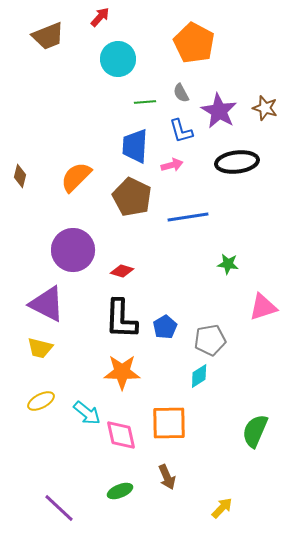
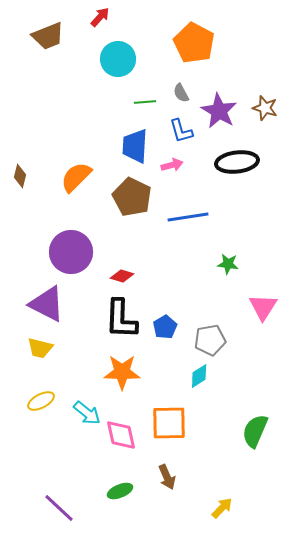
purple circle: moved 2 px left, 2 px down
red diamond: moved 5 px down
pink triangle: rotated 40 degrees counterclockwise
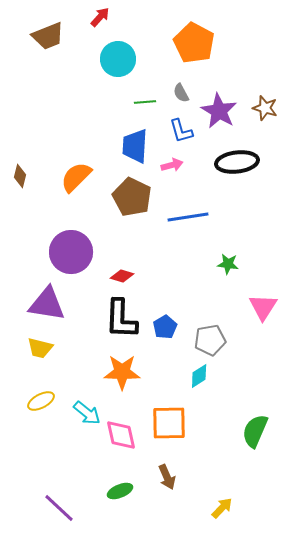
purple triangle: rotated 18 degrees counterclockwise
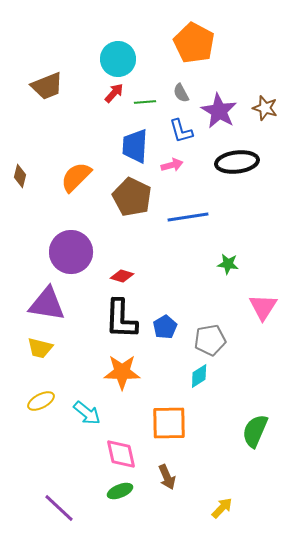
red arrow: moved 14 px right, 76 px down
brown trapezoid: moved 1 px left, 50 px down
pink diamond: moved 19 px down
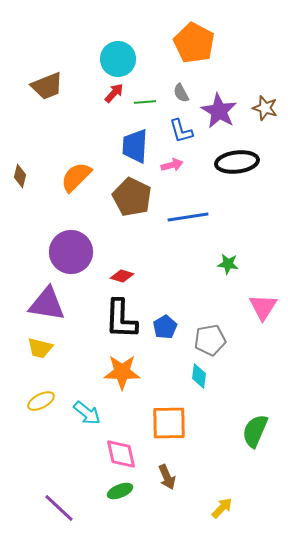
cyan diamond: rotated 50 degrees counterclockwise
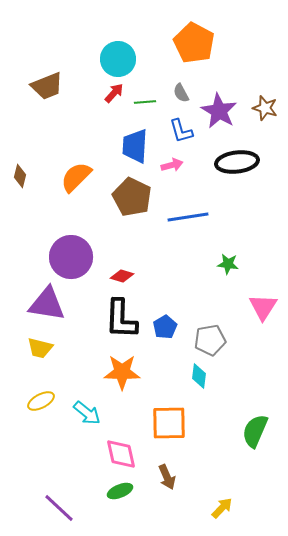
purple circle: moved 5 px down
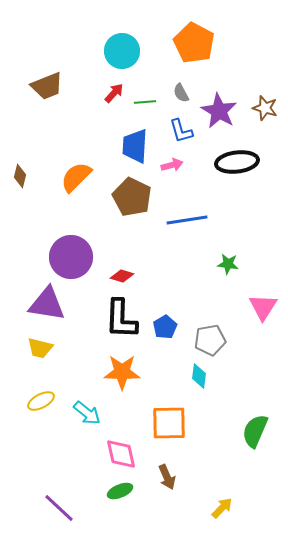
cyan circle: moved 4 px right, 8 px up
blue line: moved 1 px left, 3 px down
